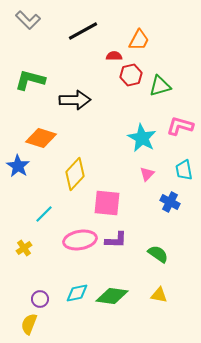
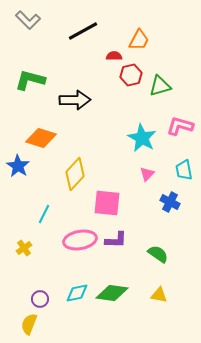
cyan line: rotated 18 degrees counterclockwise
green diamond: moved 3 px up
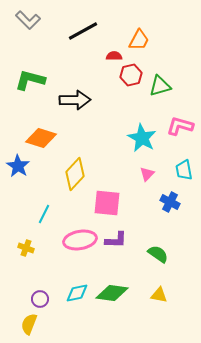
yellow cross: moved 2 px right; rotated 35 degrees counterclockwise
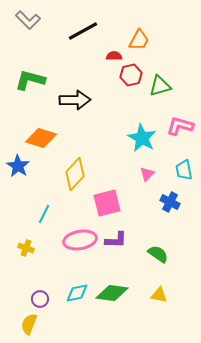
pink square: rotated 20 degrees counterclockwise
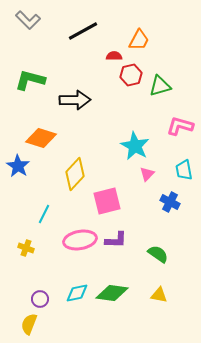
cyan star: moved 7 px left, 8 px down
pink square: moved 2 px up
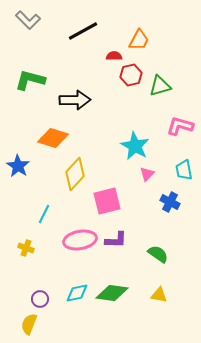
orange diamond: moved 12 px right
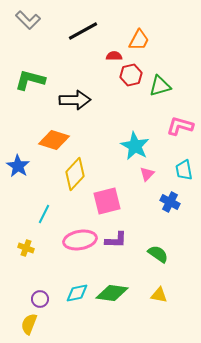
orange diamond: moved 1 px right, 2 px down
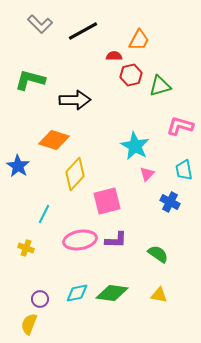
gray L-shape: moved 12 px right, 4 px down
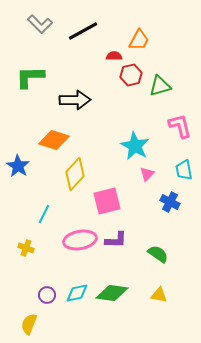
green L-shape: moved 3 px up; rotated 16 degrees counterclockwise
pink L-shape: rotated 60 degrees clockwise
purple circle: moved 7 px right, 4 px up
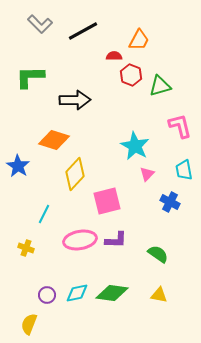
red hexagon: rotated 25 degrees counterclockwise
